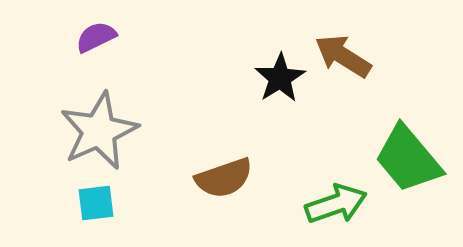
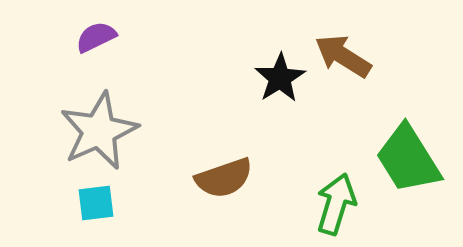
green trapezoid: rotated 8 degrees clockwise
green arrow: rotated 54 degrees counterclockwise
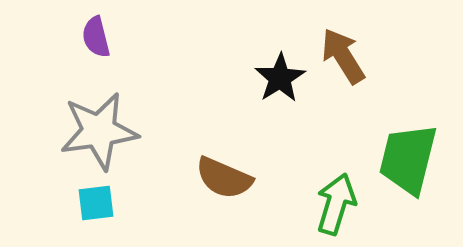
purple semicircle: rotated 78 degrees counterclockwise
brown arrow: rotated 26 degrees clockwise
gray star: rotated 16 degrees clockwise
green trapezoid: rotated 46 degrees clockwise
brown semicircle: rotated 42 degrees clockwise
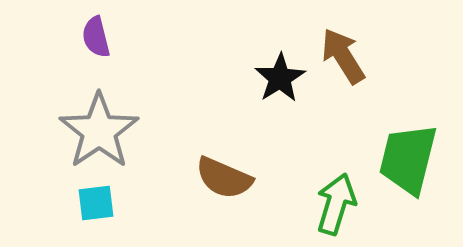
gray star: rotated 26 degrees counterclockwise
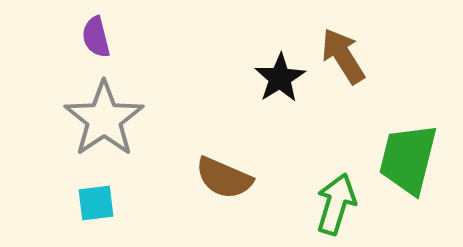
gray star: moved 5 px right, 12 px up
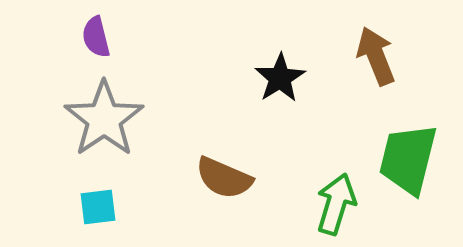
brown arrow: moved 33 px right; rotated 10 degrees clockwise
cyan square: moved 2 px right, 4 px down
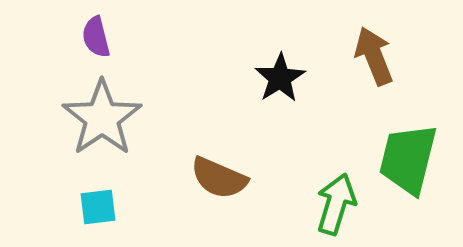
brown arrow: moved 2 px left
gray star: moved 2 px left, 1 px up
brown semicircle: moved 5 px left
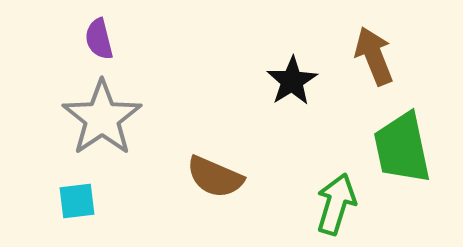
purple semicircle: moved 3 px right, 2 px down
black star: moved 12 px right, 3 px down
green trapezoid: moved 6 px left, 11 px up; rotated 26 degrees counterclockwise
brown semicircle: moved 4 px left, 1 px up
cyan square: moved 21 px left, 6 px up
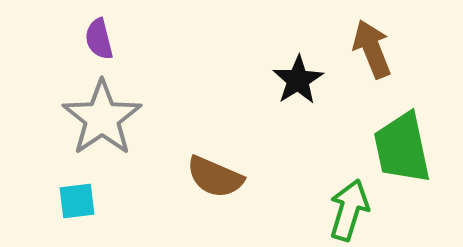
brown arrow: moved 2 px left, 7 px up
black star: moved 6 px right, 1 px up
green arrow: moved 13 px right, 6 px down
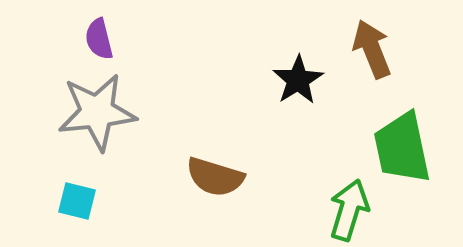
gray star: moved 5 px left, 6 px up; rotated 28 degrees clockwise
brown semicircle: rotated 6 degrees counterclockwise
cyan square: rotated 21 degrees clockwise
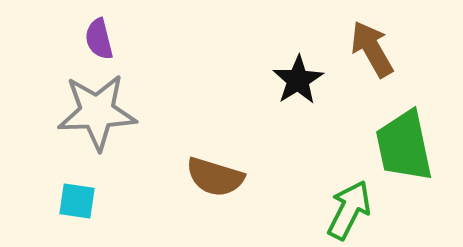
brown arrow: rotated 8 degrees counterclockwise
gray star: rotated 4 degrees clockwise
green trapezoid: moved 2 px right, 2 px up
cyan square: rotated 6 degrees counterclockwise
green arrow: rotated 10 degrees clockwise
